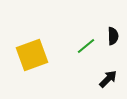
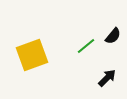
black semicircle: rotated 42 degrees clockwise
black arrow: moved 1 px left, 1 px up
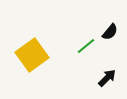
black semicircle: moved 3 px left, 4 px up
yellow square: rotated 16 degrees counterclockwise
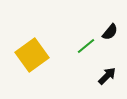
black arrow: moved 2 px up
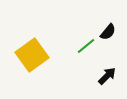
black semicircle: moved 2 px left
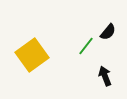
green line: rotated 12 degrees counterclockwise
black arrow: moved 2 px left; rotated 66 degrees counterclockwise
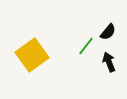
black arrow: moved 4 px right, 14 px up
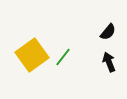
green line: moved 23 px left, 11 px down
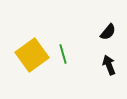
green line: moved 3 px up; rotated 54 degrees counterclockwise
black arrow: moved 3 px down
